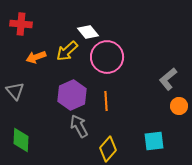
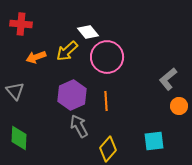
green diamond: moved 2 px left, 2 px up
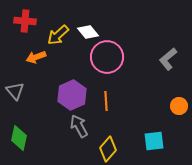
red cross: moved 4 px right, 3 px up
yellow arrow: moved 9 px left, 16 px up
gray L-shape: moved 20 px up
green diamond: rotated 10 degrees clockwise
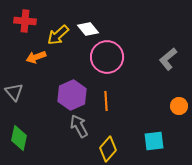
white diamond: moved 3 px up
gray triangle: moved 1 px left, 1 px down
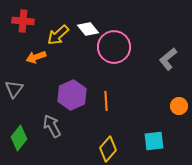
red cross: moved 2 px left
pink circle: moved 7 px right, 10 px up
gray triangle: moved 3 px up; rotated 18 degrees clockwise
gray arrow: moved 27 px left
green diamond: rotated 25 degrees clockwise
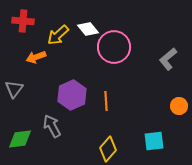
green diamond: moved 1 px right, 1 px down; rotated 45 degrees clockwise
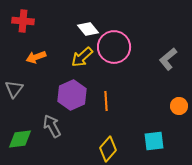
yellow arrow: moved 24 px right, 22 px down
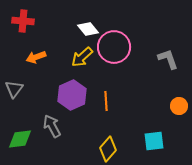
gray L-shape: rotated 110 degrees clockwise
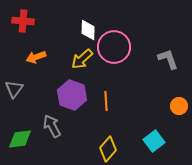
white diamond: moved 1 px down; rotated 40 degrees clockwise
yellow arrow: moved 2 px down
purple hexagon: rotated 16 degrees counterclockwise
cyan square: rotated 30 degrees counterclockwise
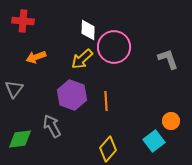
orange circle: moved 8 px left, 15 px down
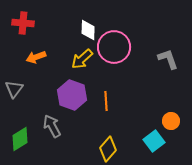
red cross: moved 2 px down
green diamond: rotated 25 degrees counterclockwise
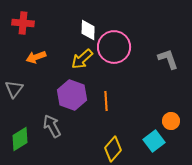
yellow diamond: moved 5 px right
